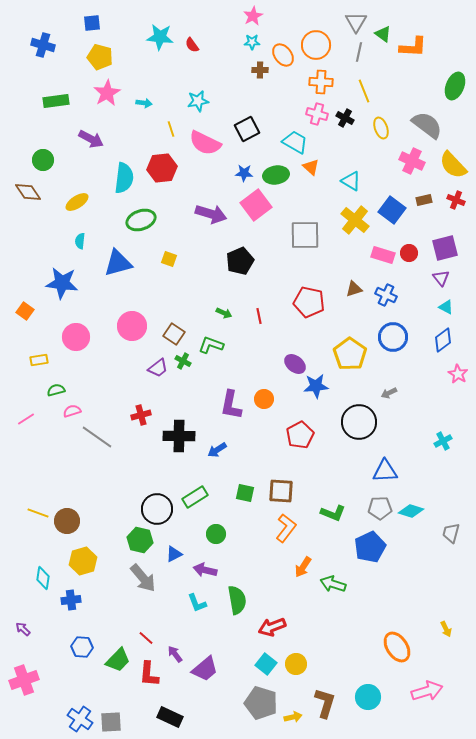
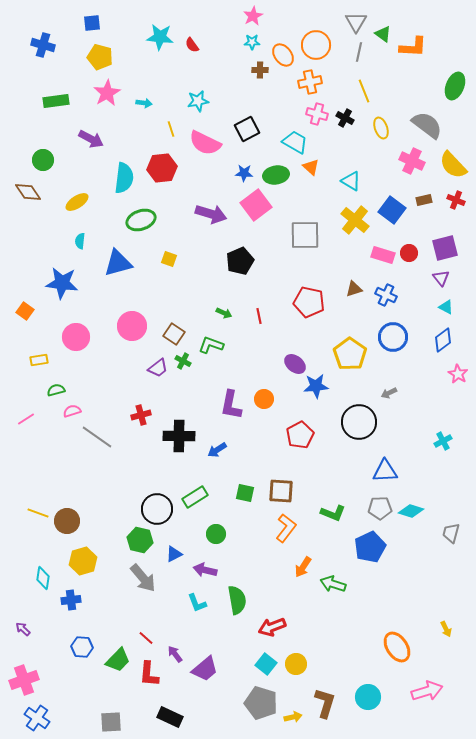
orange cross at (321, 82): moved 11 px left; rotated 15 degrees counterclockwise
blue cross at (80, 719): moved 43 px left, 1 px up
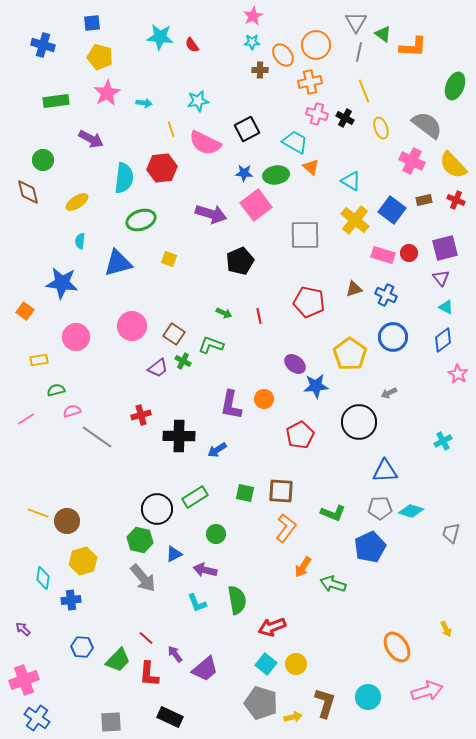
brown diamond at (28, 192): rotated 20 degrees clockwise
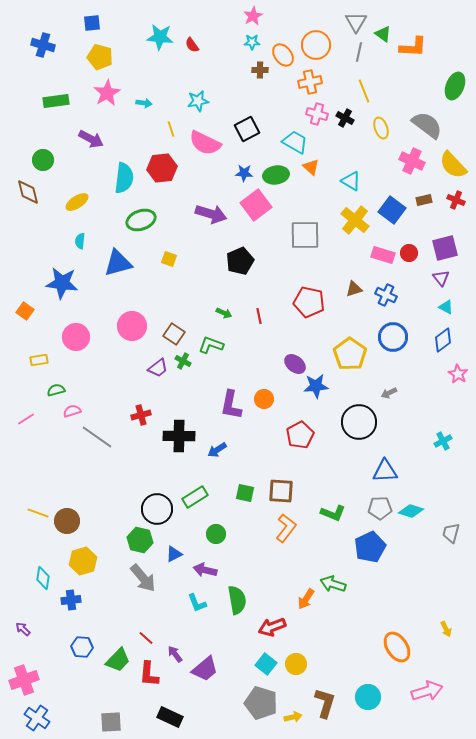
orange arrow at (303, 567): moved 3 px right, 32 px down
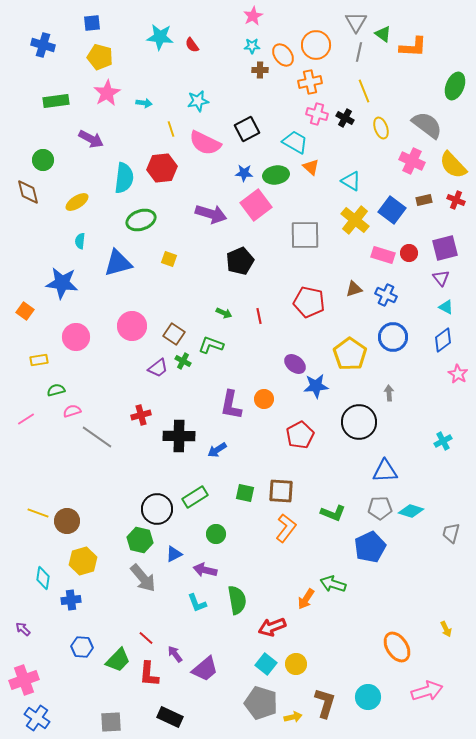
cyan star at (252, 42): moved 4 px down
gray arrow at (389, 393): rotated 112 degrees clockwise
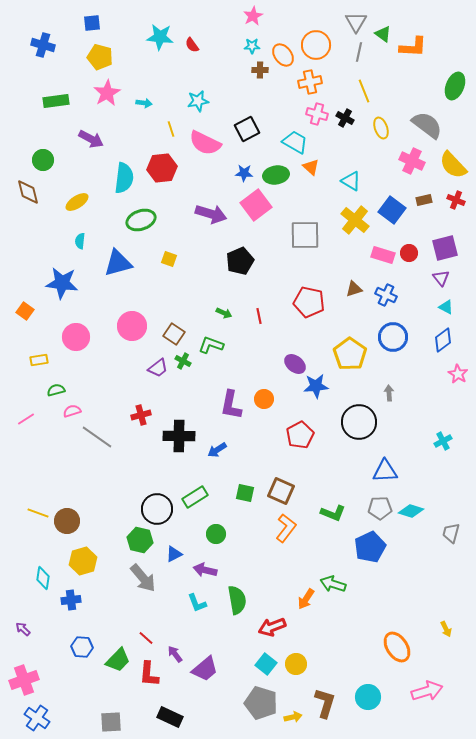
brown square at (281, 491): rotated 20 degrees clockwise
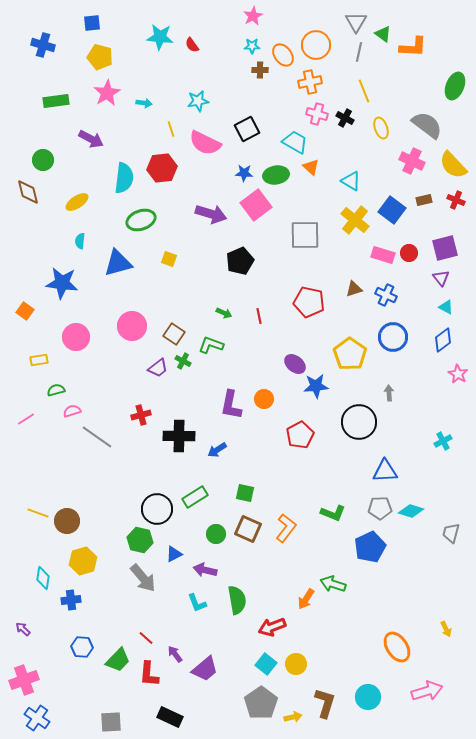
brown square at (281, 491): moved 33 px left, 38 px down
gray pentagon at (261, 703): rotated 20 degrees clockwise
